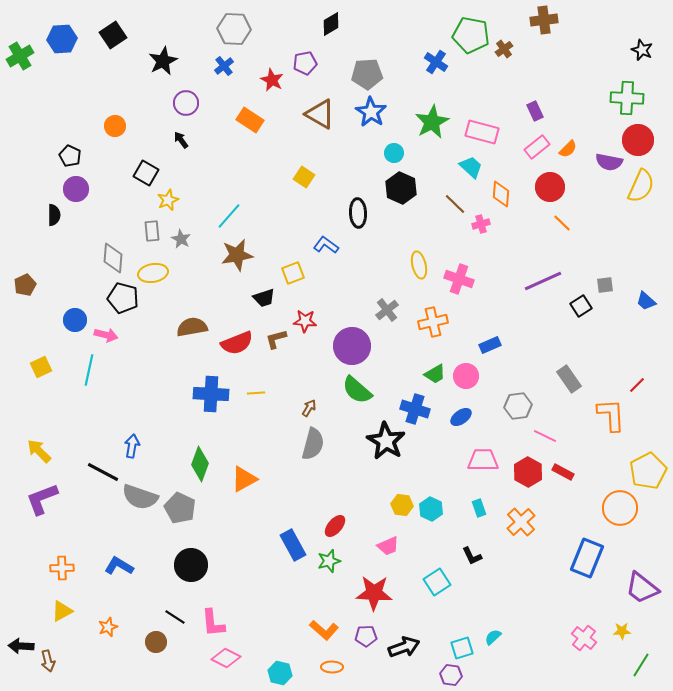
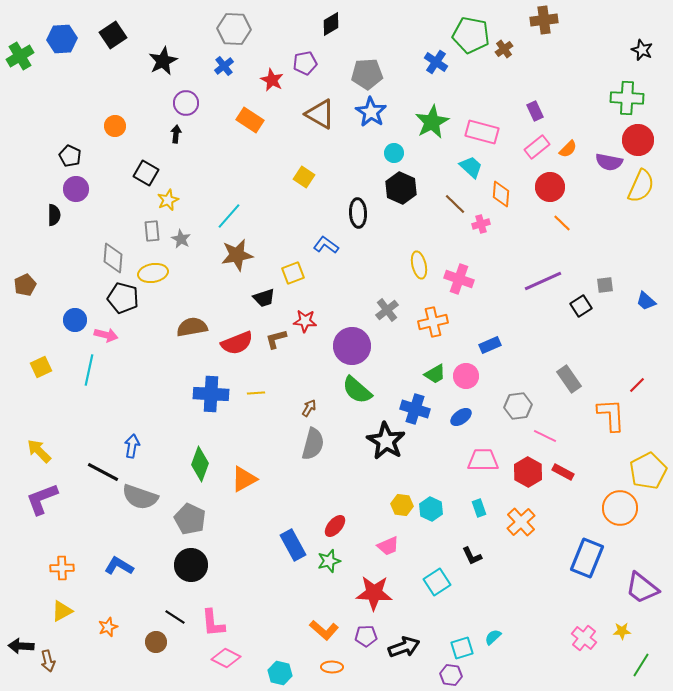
black arrow at (181, 140): moved 5 px left, 6 px up; rotated 42 degrees clockwise
gray pentagon at (180, 508): moved 10 px right, 11 px down
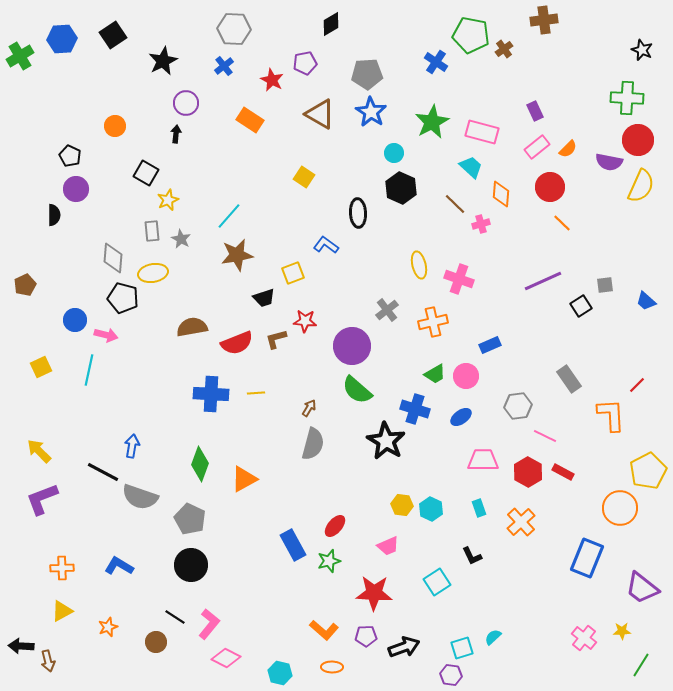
pink L-shape at (213, 623): moved 4 px left, 1 px down; rotated 136 degrees counterclockwise
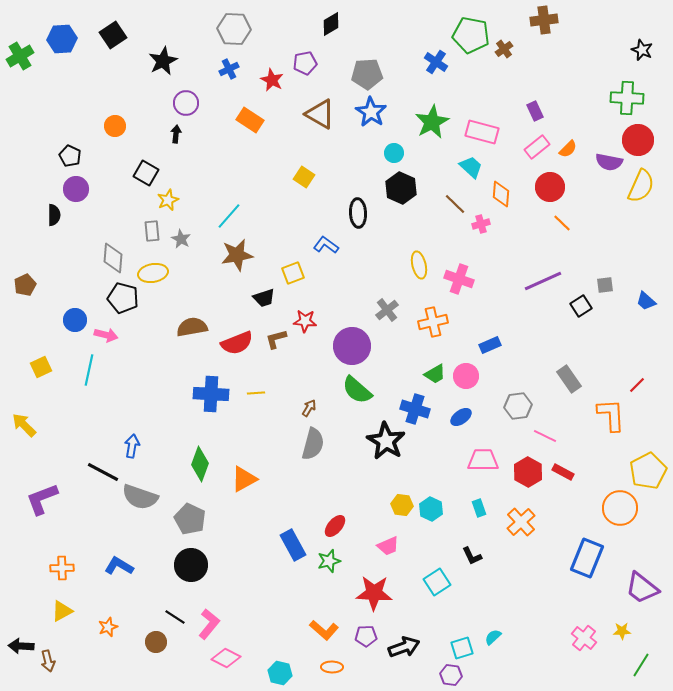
blue cross at (224, 66): moved 5 px right, 3 px down; rotated 12 degrees clockwise
yellow arrow at (39, 451): moved 15 px left, 26 px up
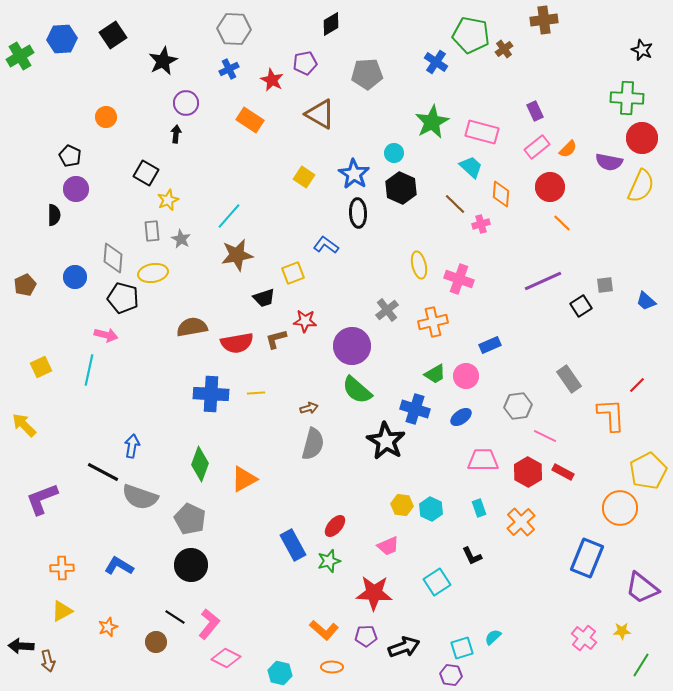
blue star at (371, 112): moved 17 px left, 62 px down
orange circle at (115, 126): moved 9 px left, 9 px up
red circle at (638, 140): moved 4 px right, 2 px up
blue circle at (75, 320): moved 43 px up
red semicircle at (237, 343): rotated 12 degrees clockwise
brown arrow at (309, 408): rotated 42 degrees clockwise
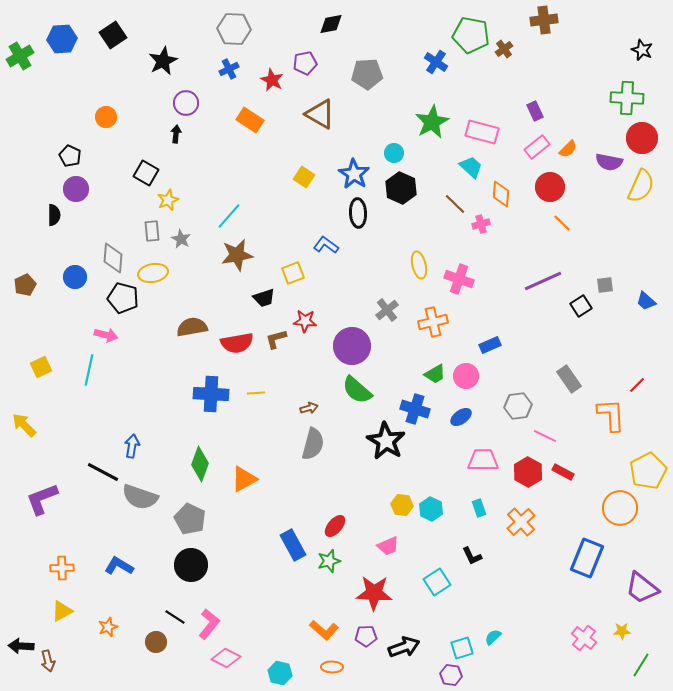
black diamond at (331, 24): rotated 20 degrees clockwise
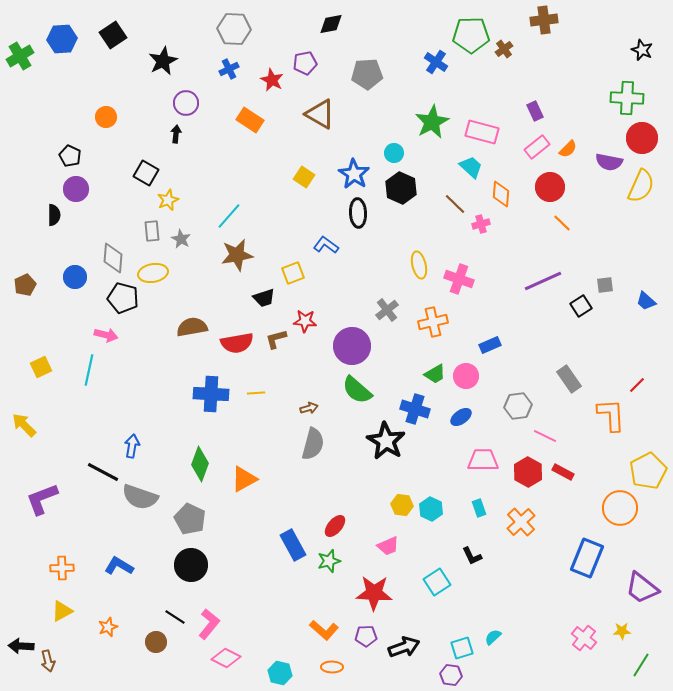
green pentagon at (471, 35): rotated 12 degrees counterclockwise
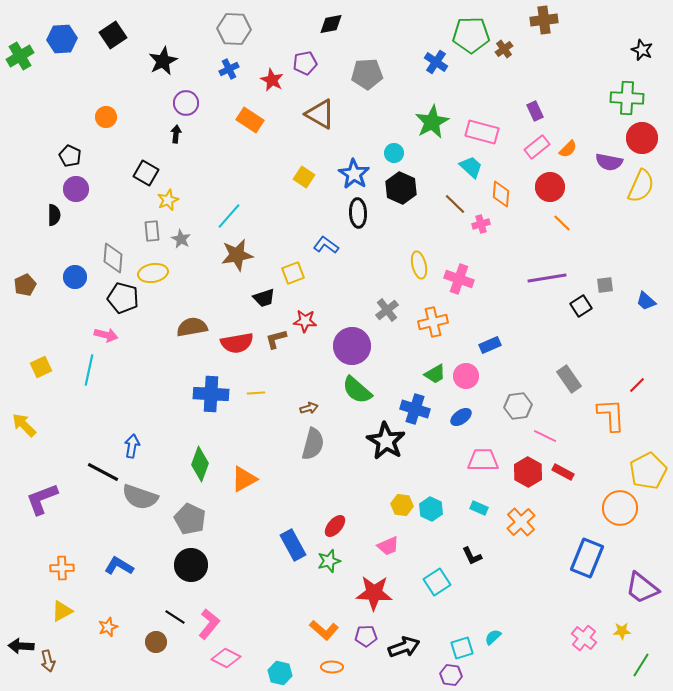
purple line at (543, 281): moved 4 px right, 3 px up; rotated 15 degrees clockwise
cyan rectangle at (479, 508): rotated 48 degrees counterclockwise
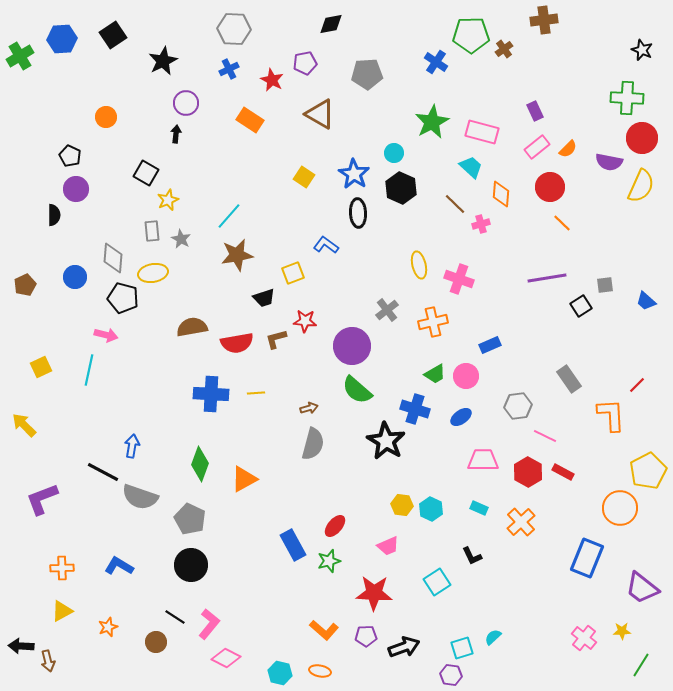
orange ellipse at (332, 667): moved 12 px left, 4 px down; rotated 10 degrees clockwise
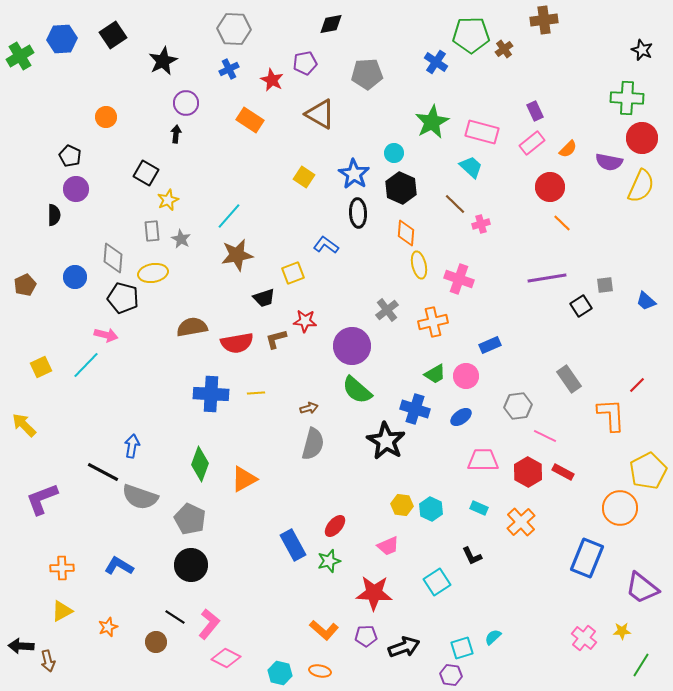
pink rectangle at (537, 147): moved 5 px left, 4 px up
orange diamond at (501, 194): moved 95 px left, 39 px down
cyan line at (89, 370): moved 3 px left, 5 px up; rotated 32 degrees clockwise
